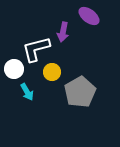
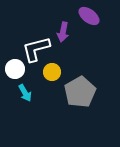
white circle: moved 1 px right
cyan arrow: moved 2 px left, 1 px down
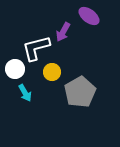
purple arrow: rotated 18 degrees clockwise
white L-shape: moved 1 px up
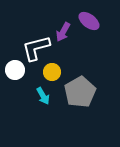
purple ellipse: moved 5 px down
white circle: moved 1 px down
cyan arrow: moved 18 px right, 3 px down
